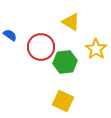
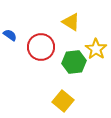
green hexagon: moved 9 px right
yellow square: rotated 15 degrees clockwise
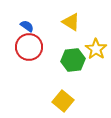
blue semicircle: moved 17 px right, 9 px up
red circle: moved 12 px left
green hexagon: moved 1 px left, 2 px up
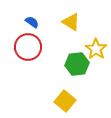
blue semicircle: moved 5 px right, 4 px up
red circle: moved 1 px left
green hexagon: moved 4 px right, 4 px down
yellow square: moved 2 px right
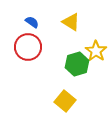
yellow star: moved 2 px down
green hexagon: rotated 10 degrees counterclockwise
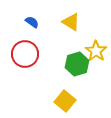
red circle: moved 3 px left, 7 px down
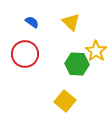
yellow triangle: rotated 12 degrees clockwise
green hexagon: rotated 20 degrees clockwise
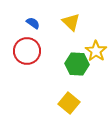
blue semicircle: moved 1 px right, 1 px down
red circle: moved 2 px right, 3 px up
yellow square: moved 4 px right, 2 px down
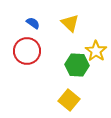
yellow triangle: moved 1 px left, 1 px down
green hexagon: moved 1 px down
yellow square: moved 3 px up
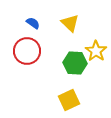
green hexagon: moved 2 px left, 2 px up
yellow square: rotated 25 degrees clockwise
